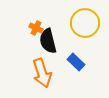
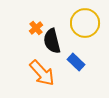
orange cross: rotated 24 degrees clockwise
black semicircle: moved 4 px right
orange arrow: rotated 24 degrees counterclockwise
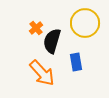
black semicircle: rotated 30 degrees clockwise
blue rectangle: rotated 36 degrees clockwise
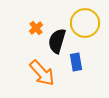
black semicircle: moved 5 px right
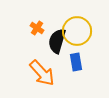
yellow circle: moved 8 px left, 8 px down
orange cross: moved 1 px right; rotated 16 degrees counterclockwise
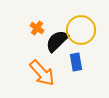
yellow circle: moved 4 px right, 1 px up
black semicircle: rotated 30 degrees clockwise
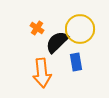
yellow circle: moved 1 px left, 1 px up
black semicircle: moved 1 px down
orange arrow: rotated 36 degrees clockwise
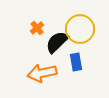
orange cross: rotated 16 degrees clockwise
orange arrow: rotated 84 degrees clockwise
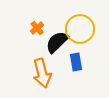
orange arrow: rotated 92 degrees counterclockwise
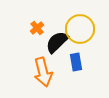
orange arrow: moved 1 px right, 1 px up
